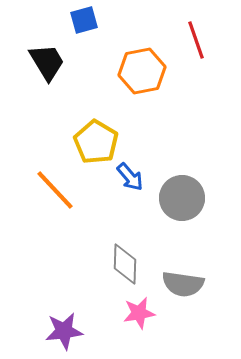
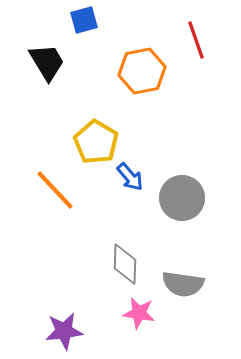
pink star: rotated 20 degrees clockwise
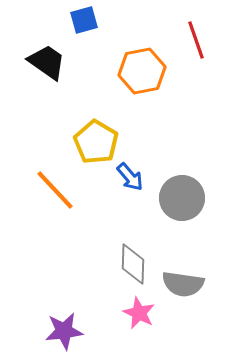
black trapezoid: rotated 24 degrees counterclockwise
gray diamond: moved 8 px right
pink star: rotated 16 degrees clockwise
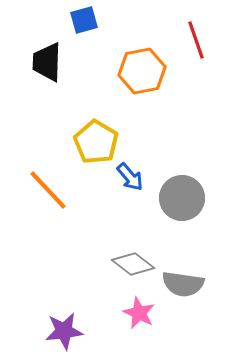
black trapezoid: rotated 123 degrees counterclockwise
orange line: moved 7 px left
gray diamond: rotated 54 degrees counterclockwise
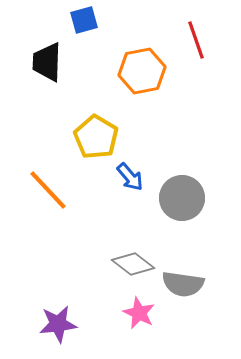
yellow pentagon: moved 5 px up
purple star: moved 6 px left, 7 px up
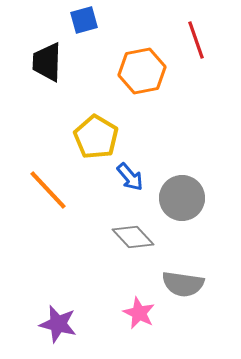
gray diamond: moved 27 px up; rotated 9 degrees clockwise
purple star: rotated 21 degrees clockwise
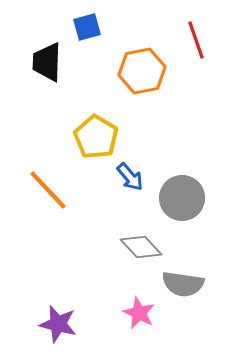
blue square: moved 3 px right, 7 px down
gray diamond: moved 8 px right, 10 px down
